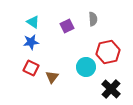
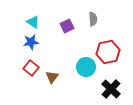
red square: rotated 14 degrees clockwise
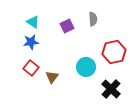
red hexagon: moved 6 px right
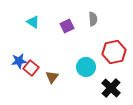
blue star: moved 12 px left, 19 px down
black cross: moved 1 px up
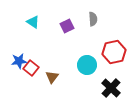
cyan circle: moved 1 px right, 2 px up
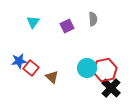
cyan triangle: rotated 32 degrees clockwise
red hexagon: moved 9 px left, 18 px down
cyan circle: moved 3 px down
brown triangle: rotated 24 degrees counterclockwise
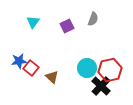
gray semicircle: rotated 24 degrees clockwise
red hexagon: moved 5 px right
black cross: moved 10 px left, 2 px up
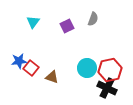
brown triangle: rotated 24 degrees counterclockwise
black cross: moved 6 px right, 2 px down; rotated 18 degrees counterclockwise
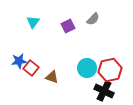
gray semicircle: rotated 24 degrees clockwise
purple square: moved 1 px right
black cross: moved 3 px left, 3 px down
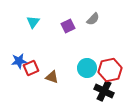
red square: rotated 28 degrees clockwise
